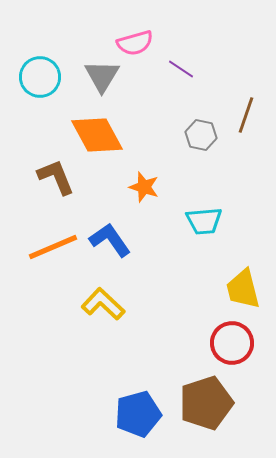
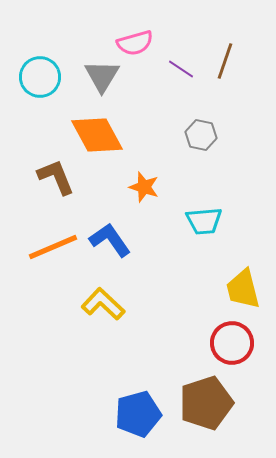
brown line: moved 21 px left, 54 px up
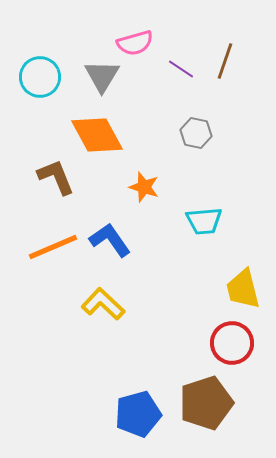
gray hexagon: moved 5 px left, 2 px up
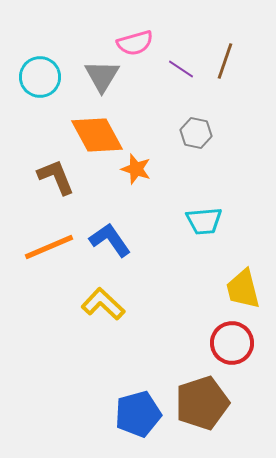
orange star: moved 8 px left, 18 px up
orange line: moved 4 px left
brown pentagon: moved 4 px left
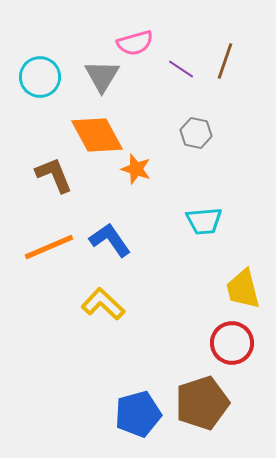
brown L-shape: moved 2 px left, 2 px up
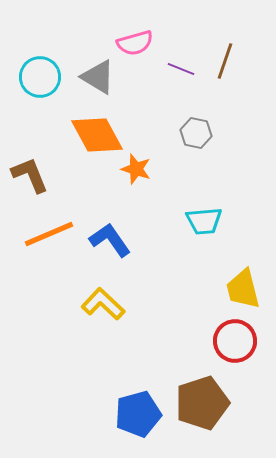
purple line: rotated 12 degrees counterclockwise
gray triangle: moved 4 px left, 1 px down; rotated 30 degrees counterclockwise
brown L-shape: moved 24 px left
orange line: moved 13 px up
red circle: moved 3 px right, 2 px up
